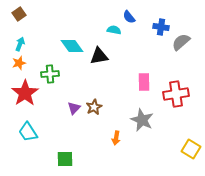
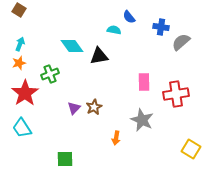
brown square: moved 4 px up; rotated 24 degrees counterclockwise
green cross: rotated 18 degrees counterclockwise
cyan trapezoid: moved 6 px left, 4 px up
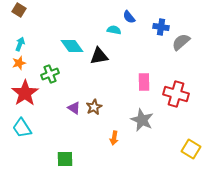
red cross: rotated 25 degrees clockwise
purple triangle: rotated 40 degrees counterclockwise
orange arrow: moved 2 px left
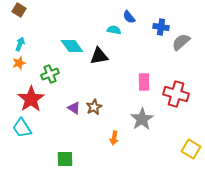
red star: moved 6 px right, 6 px down
gray star: moved 1 px up; rotated 15 degrees clockwise
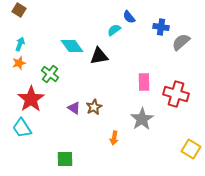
cyan semicircle: rotated 48 degrees counterclockwise
green cross: rotated 30 degrees counterclockwise
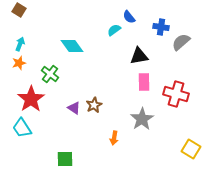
black triangle: moved 40 px right
brown star: moved 2 px up
